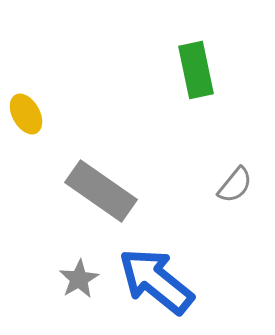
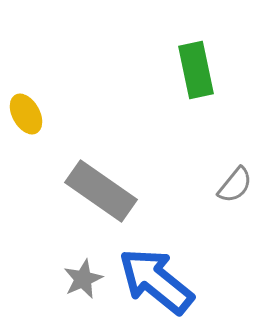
gray star: moved 4 px right; rotated 6 degrees clockwise
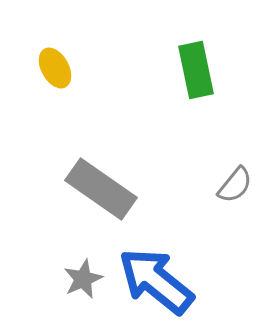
yellow ellipse: moved 29 px right, 46 px up
gray rectangle: moved 2 px up
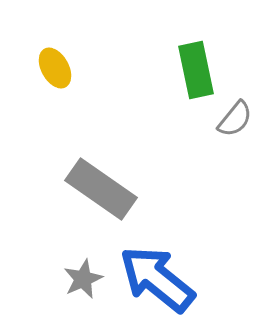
gray semicircle: moved 66 px up
blue arrow: moved 1 px right, 2 px up
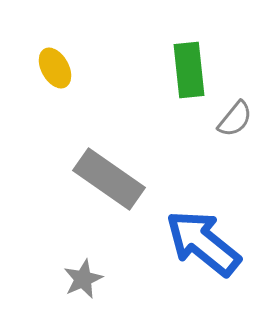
green rectangle: moved 7 px left; rotated 6 degrees clockwise
gray rectangle: moved 8 px right, 10 px up
blue arrow: moved 46 px right, 36 px up
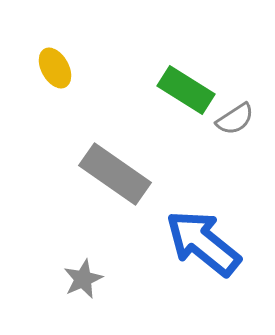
green rectangle: moved 3 px left, 20 px down; rotated 52 degrees counterclockwise
gray semicircle: rotated 18 degrees clockwise
gray rectangle: moved 6 px right, 5 px up
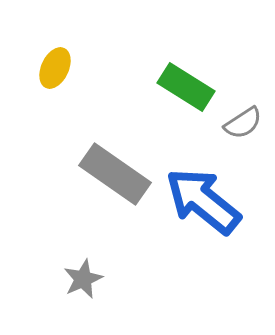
yellow ellipse: rotated 54 degrees clockwise
green rectangle: moved 3 px up
gray semicircle: moved 8 px right, 4 px down
blue arrow: moved 42 px up
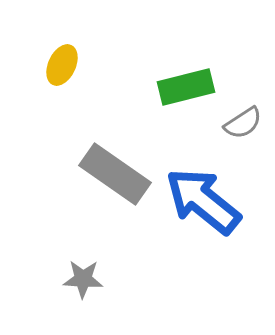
yellow ellipse: moved 7 px right, 3 px up
green rectangle: rotated 46 degrees counterclockwise
gray star: rotated 27 degrees clockwise
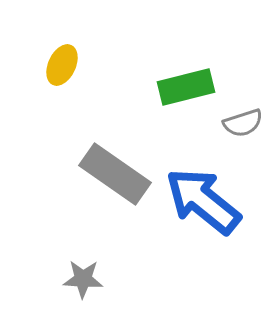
gray semicircle: rotated 15 degrees clockwise
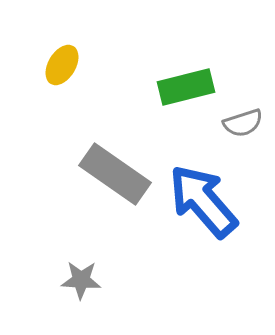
yellow ellipse: rotated 6 degrees clockwise
blue arrow: rotated 10 degrees clockwise
gray star: moved 2 px left, 1 px down
